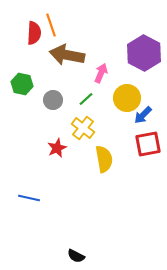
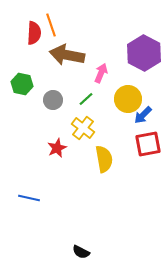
yellow circle: moved 1 px right, 1 px down
black semicircle: moved 5 px right, 4 px up
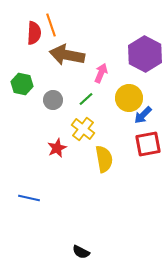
purple hexagon: moved 1 px right, 1 px down
yellow circle: moved 1 px right, 1 px up
yellow cross: moved 1 px down
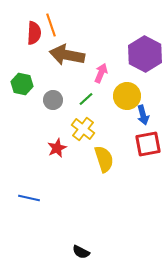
yellow circle: moved 2 px left, 2 px up
blue arrow: rotated 60 degrees counterclockwise
yellow semicircle: rotated 8 degrees counterclockwise
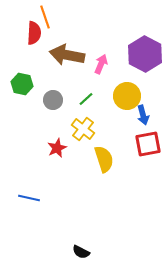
orange line: moved 6 px left, 8 px up
pink arrow: moved 9 px up
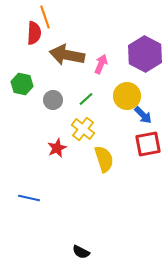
blue arrow: rotated 30 degrees counterclockwise
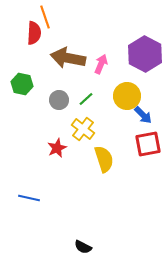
brown arrow: moved 1 px right, 3 px down
gray circle: moved 6 px right
black semicircle: moved 2 px right, 5 px up
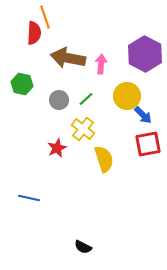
pink arrow: rotated 18 degrees counterclockwise
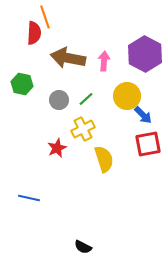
pink arrow: moved 3 px right, 3 px up
yellow cross: rotated 25 degrees clockwise
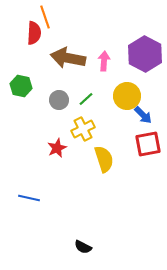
green hexagon: moved 1 px left, 2 px down
